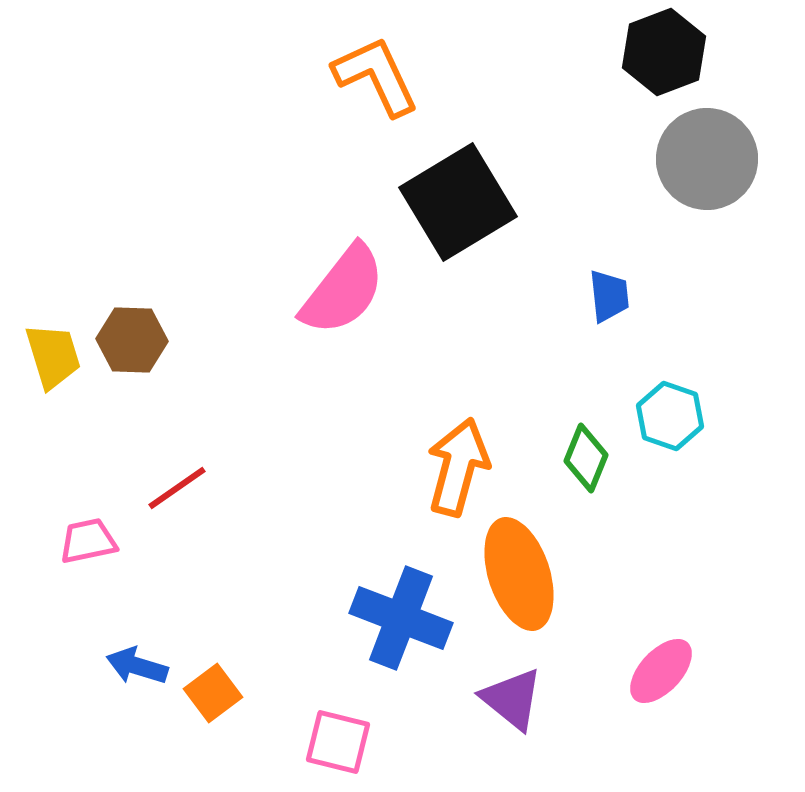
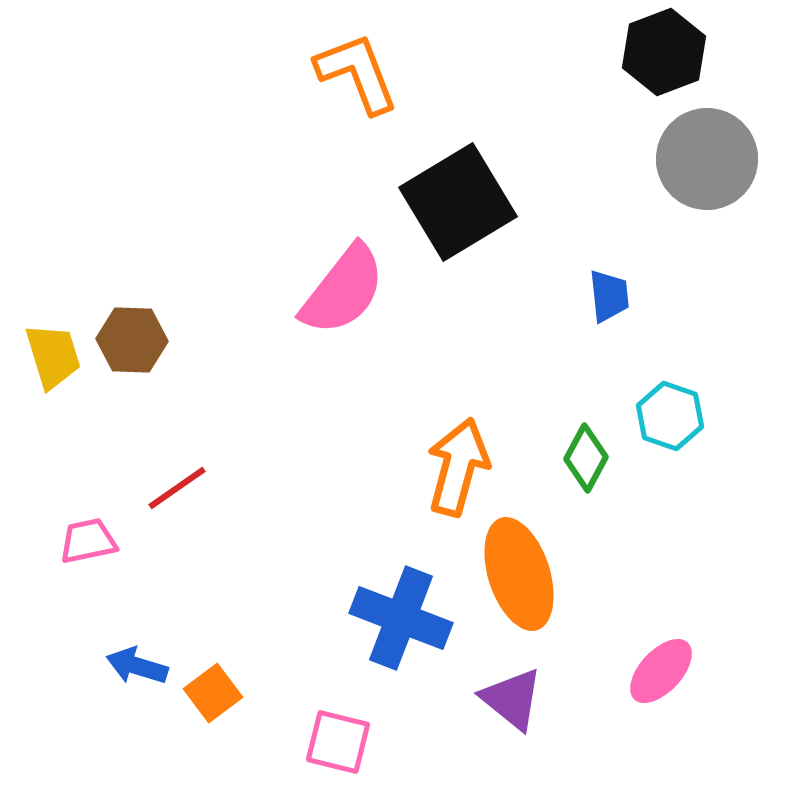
orange L-shape: moved 19 px left, 3 px up; rotated 4 degrees clockwise
green diamond: rotated 6 degrees clockwise
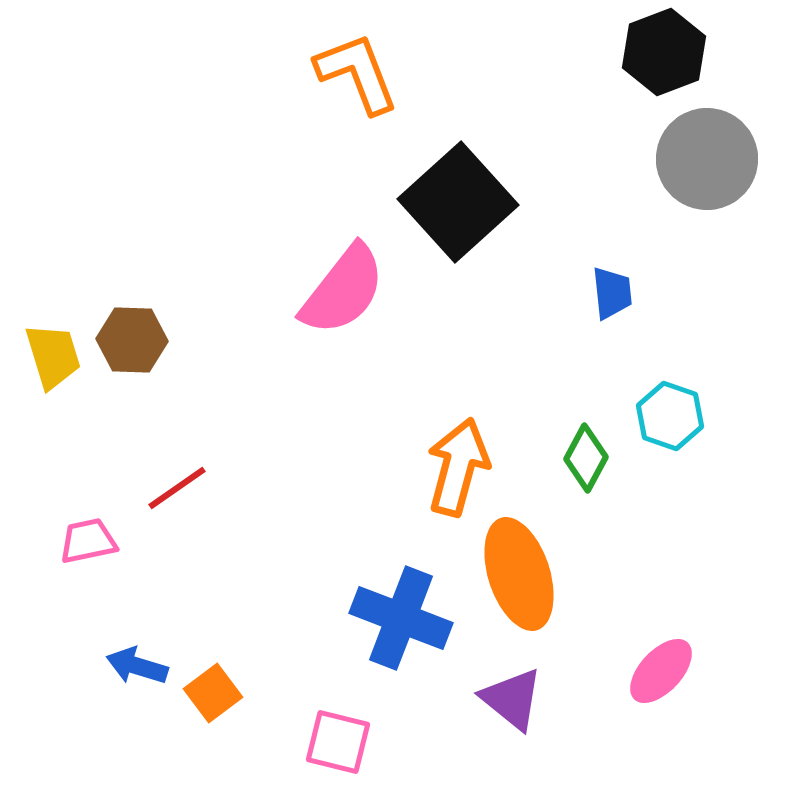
black square: rotated 11 degrees counterclockwise
blue trapezoid: moved 3 px right, 3 px up
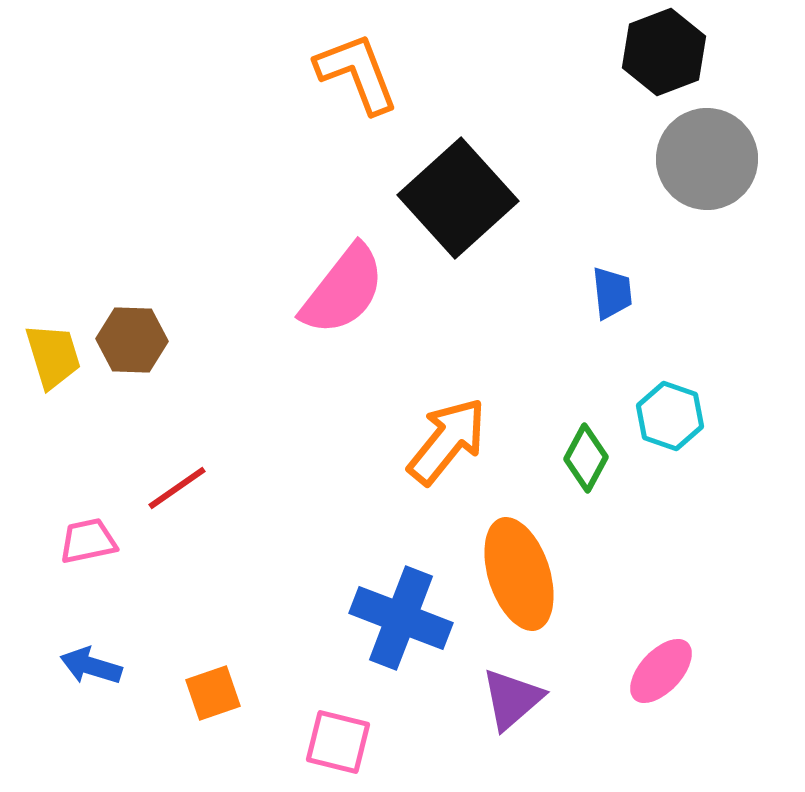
black square: moved 4 px up
orange arrow: moved 11 px left, 26 px up; rotated 24 degrees clockwise
blue arrow: moved 46 px left
orange square: rotated 18 degrees clockwise
purple triangle: rotated 40 degrees clockwise
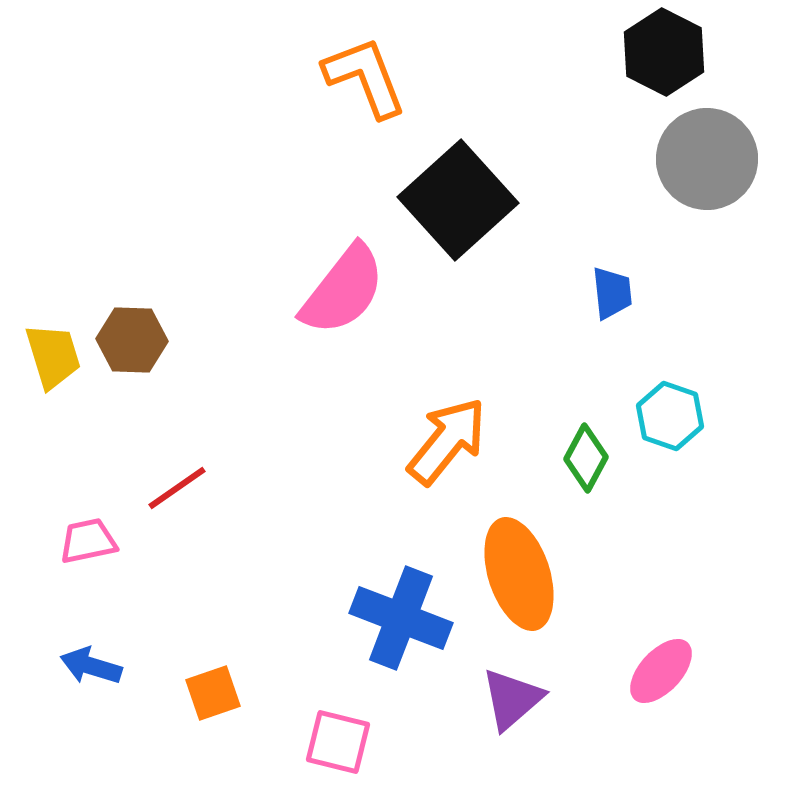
black hexagon: rotated 12 degrees counterclockwise
orange L-shape: moved 8 px right, 4 px down
black square: moved 2 px down
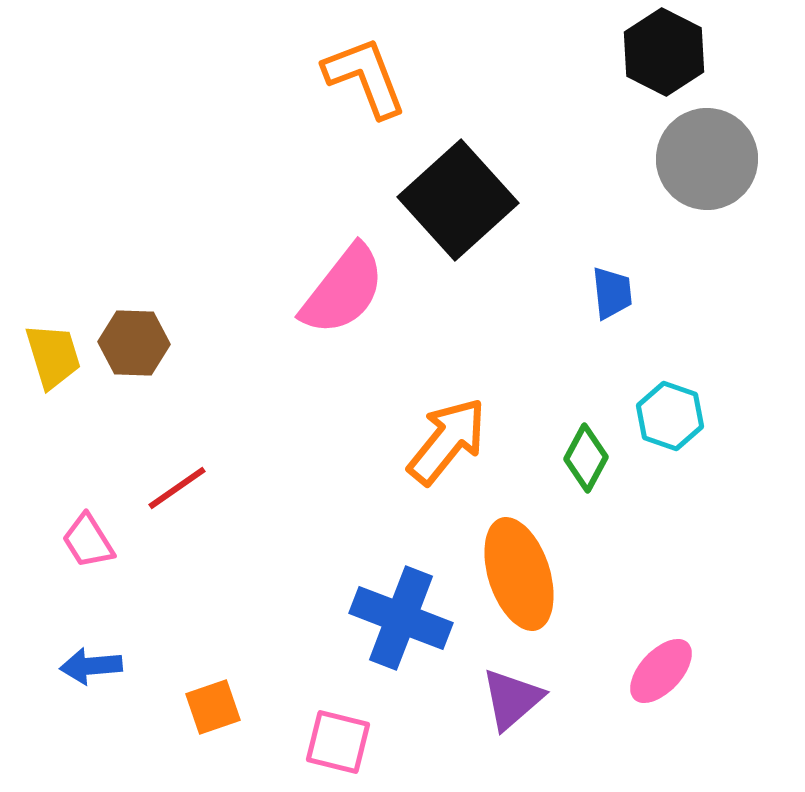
brown hexagon: moved 2 px right, 3 px down
pink trapezoid: rotated 110 degrees counterclockwise
blue arrow: rotated 22 degrees counterclockwise
orange square: moved 14 px down
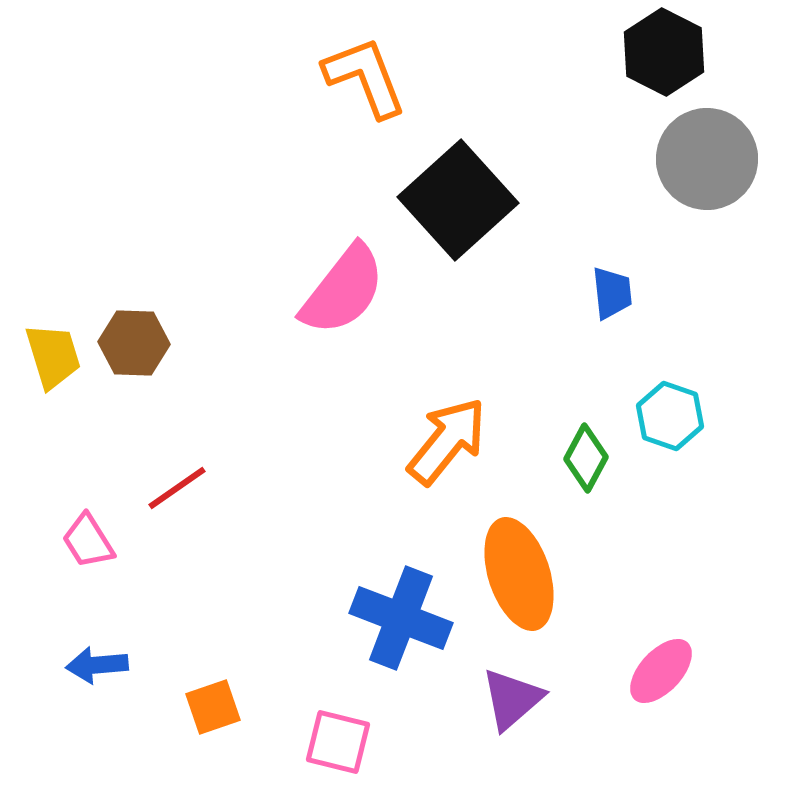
blue arrow: moved 6 px right, 1 px up
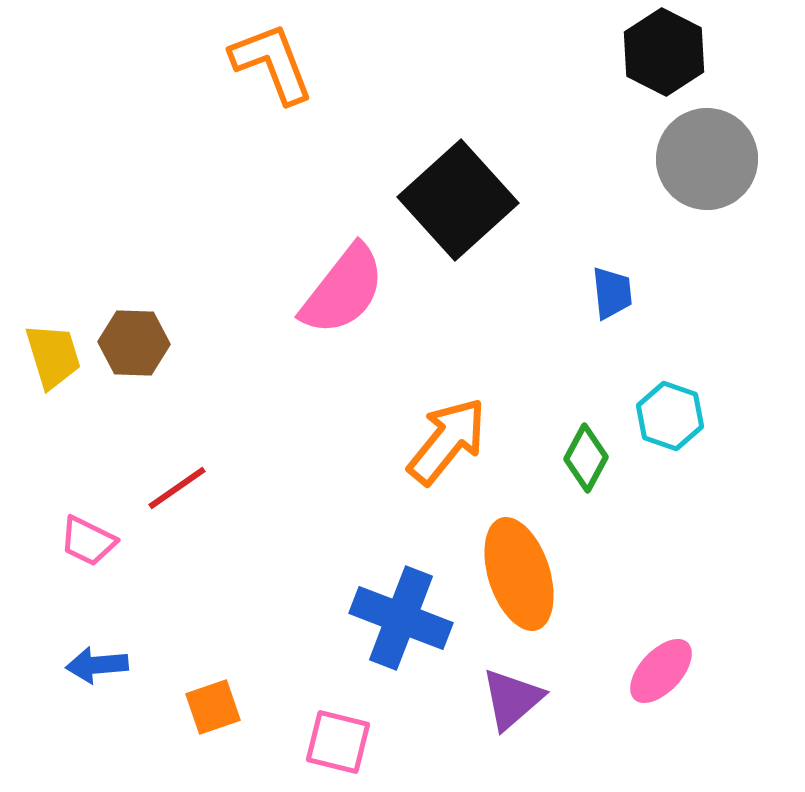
orange L-shape: moved 93 px left, 14 px up
pink trapezoid: rotated 32 degrees counterclockwise
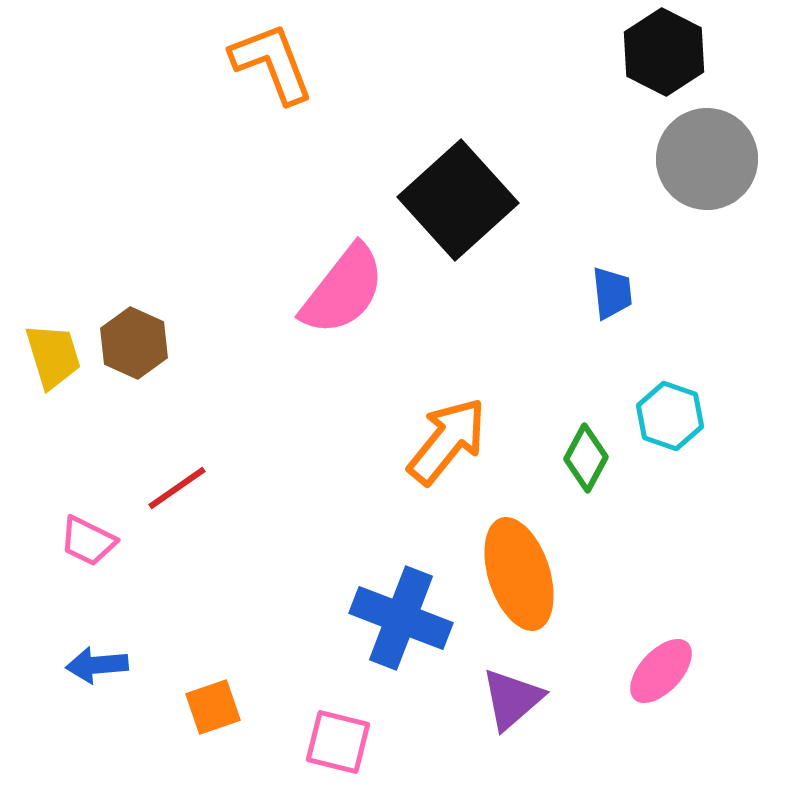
brown hexagon: rotated 22 degrees clockwise
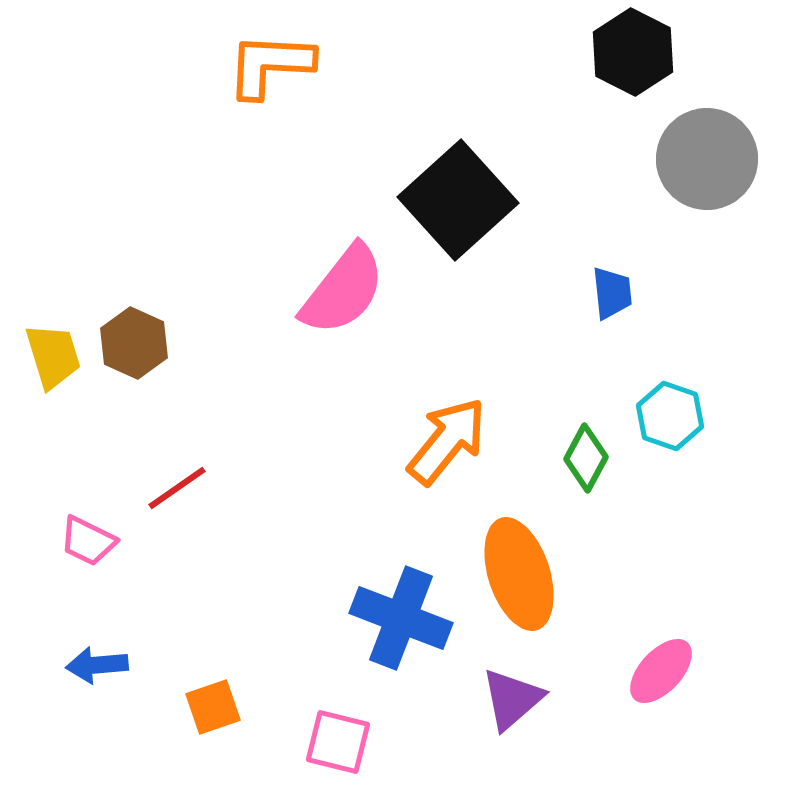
black hexagon: moved 31 px left
orange L-shape: moved 2 px left, 2 px down; rotated 66 degrees counterclockwise
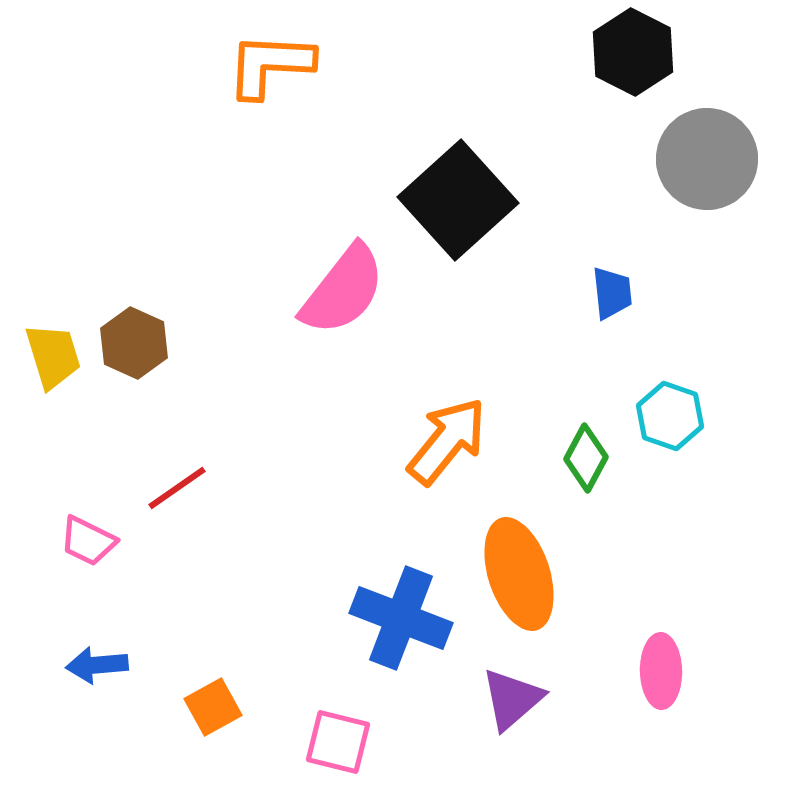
pink ellipse: rotated 44 degrees counterclockwise
orange square: rotated 10 degrees counterclockwise
